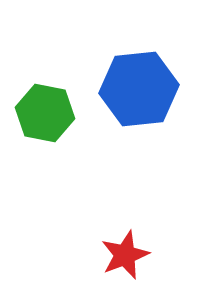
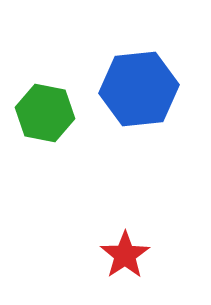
red star: rotated 12 degrees counterclockwise
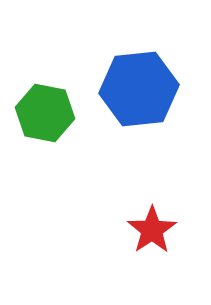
red star: moved 27 px right, 25 px up
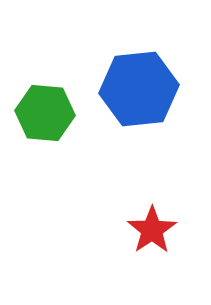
green hexagon: rotated 6 degrees counterclockwise
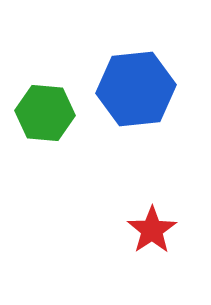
blue hexagon: moved 3 px left
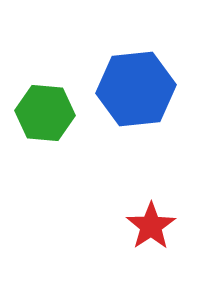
red star: moved 1 px left, 4 px up
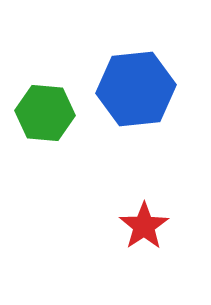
red star: moved 7 px left
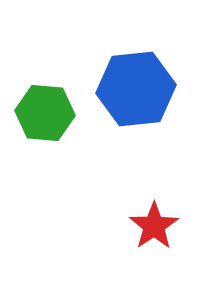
red star: moved 10 px right
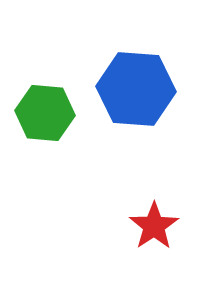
blue hexagon: rotated 10 degrees clockwise
